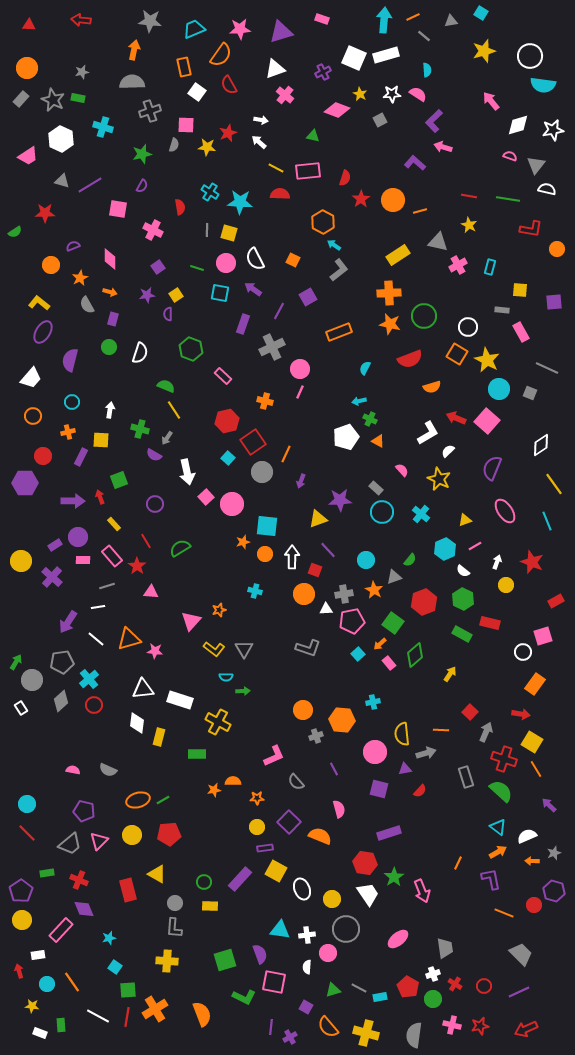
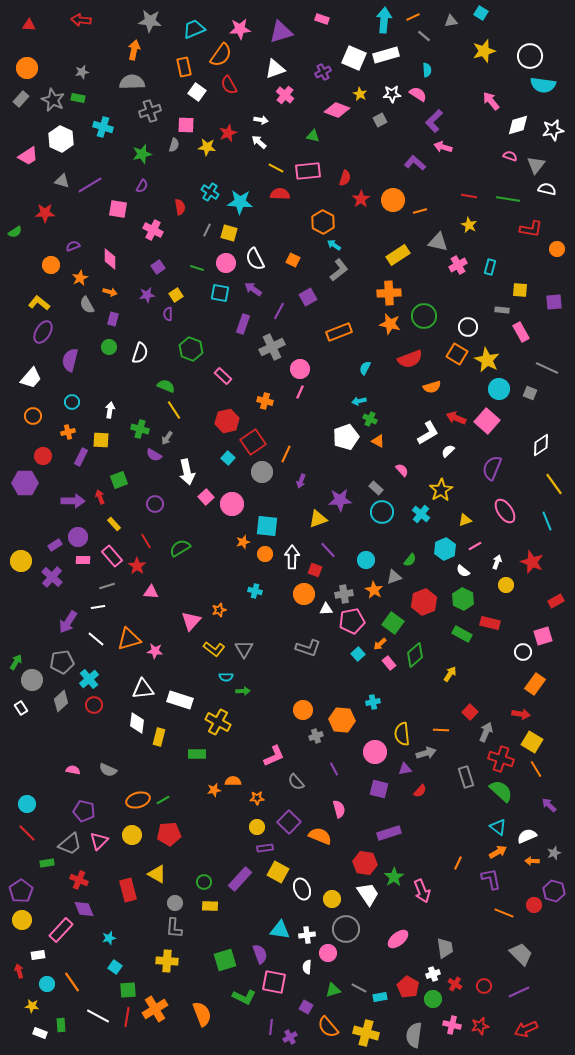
gray line at (207, 230): rotated 24 degrees clockwise
yellow star at (439, 479): moved 2 px right, 11 px down; rotated 15 degrees clockwise
red cross at (504, 759): moved 3 px left
yellow square at (276, 871): moved 2 px right, 1 px down
green rectangle at (47, 873): moved 10 px up
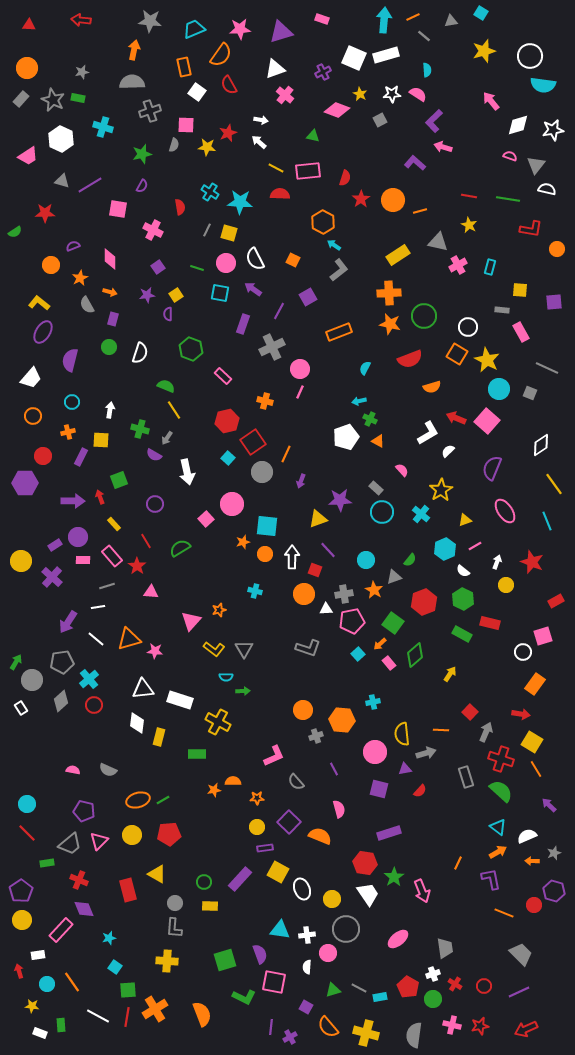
pink square at (206, 497): moved 22 px down
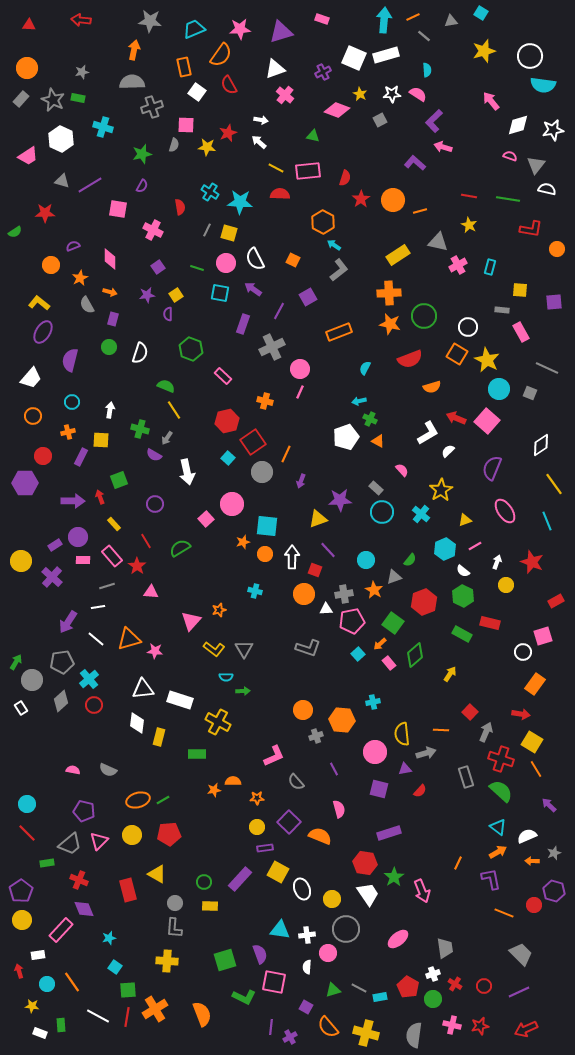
gray cross at (150, 111): moved 2 px right, 4 px up
green hexagon at (463, 599): moved 3 px up
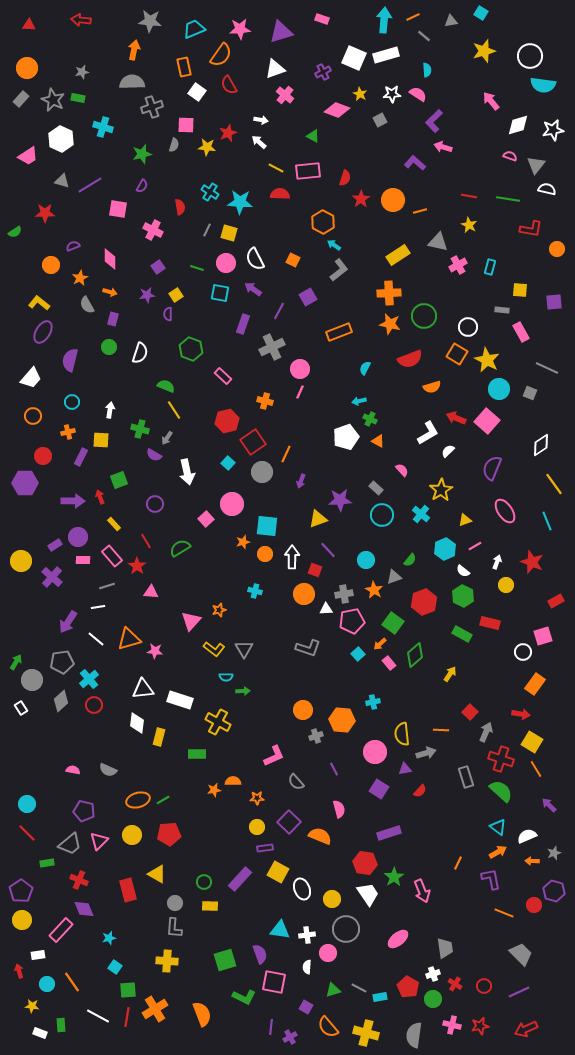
green triangle at (313, 136): rotated 16 degrees clockwise
cyan square at (228, 458): moved 5 px down
cyan circle at (382, 512): moved 3 px down
purple square at (379, 789): rotated 18 degrees clockwise
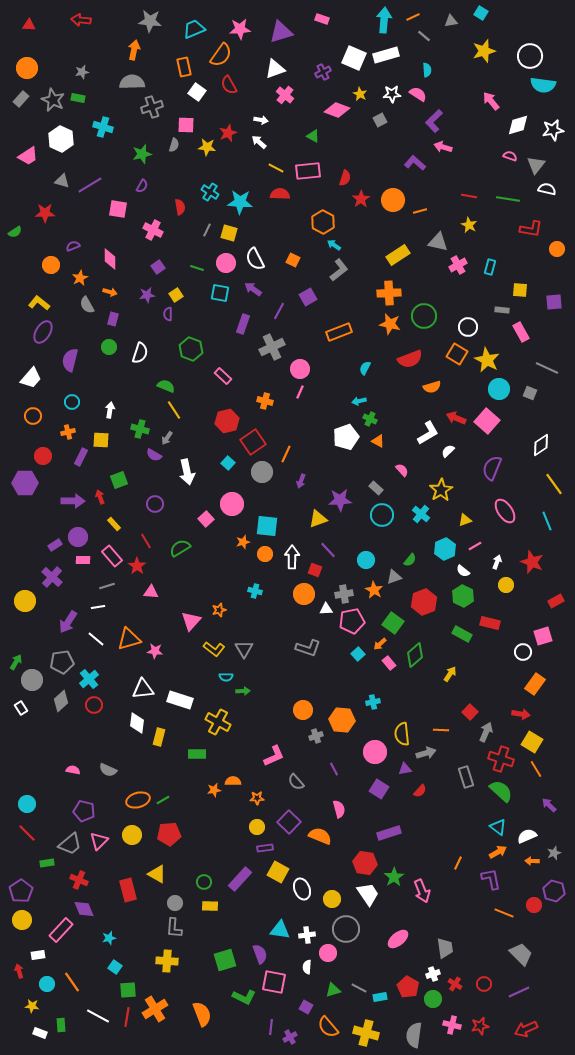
yellow circle at (21, 561): moved 4 px right, 40 px down
red circle at (484, 986): moved 2 px up
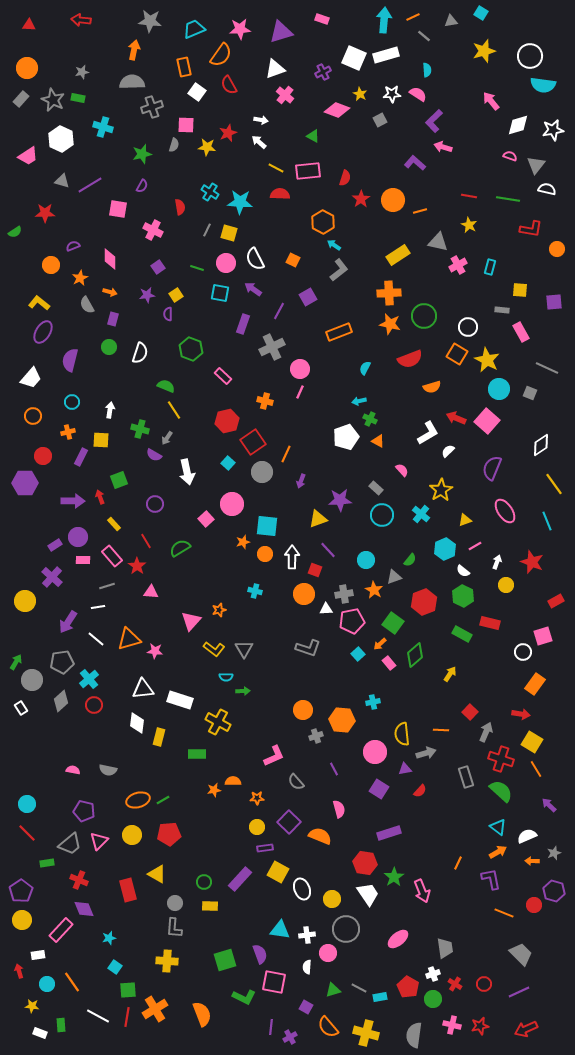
gray semicircle at (108, 770): rotated 12 degrees counterclockwise
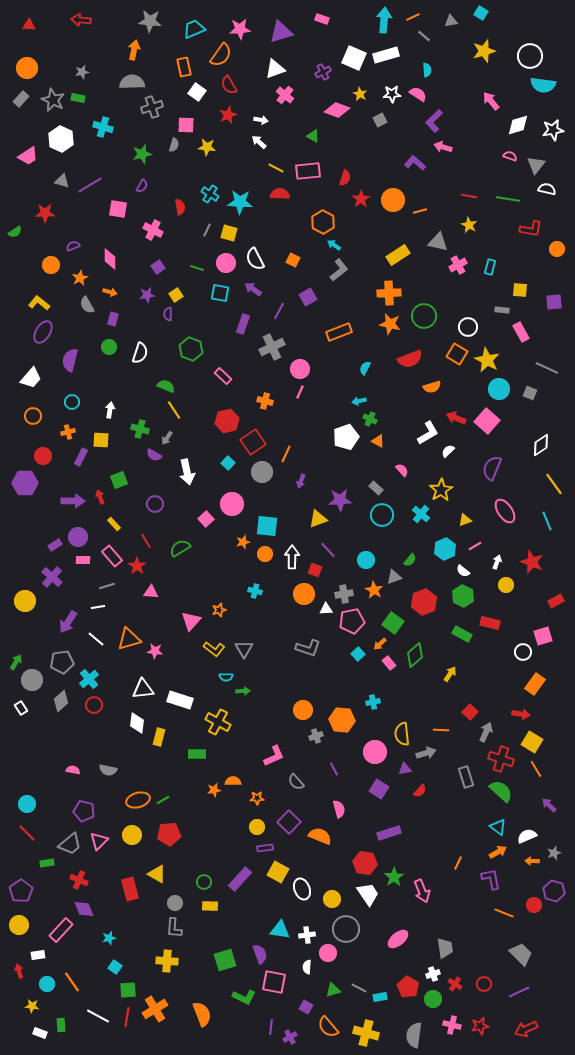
red star at (228, 133): moved 18 px up
cyan cross at (210, 192): moved 2 px down
red rectangle at (128, 890): moved 2 px right, 1 px up
yellow circle at (22, 920): moved 3 px left, 5 px down
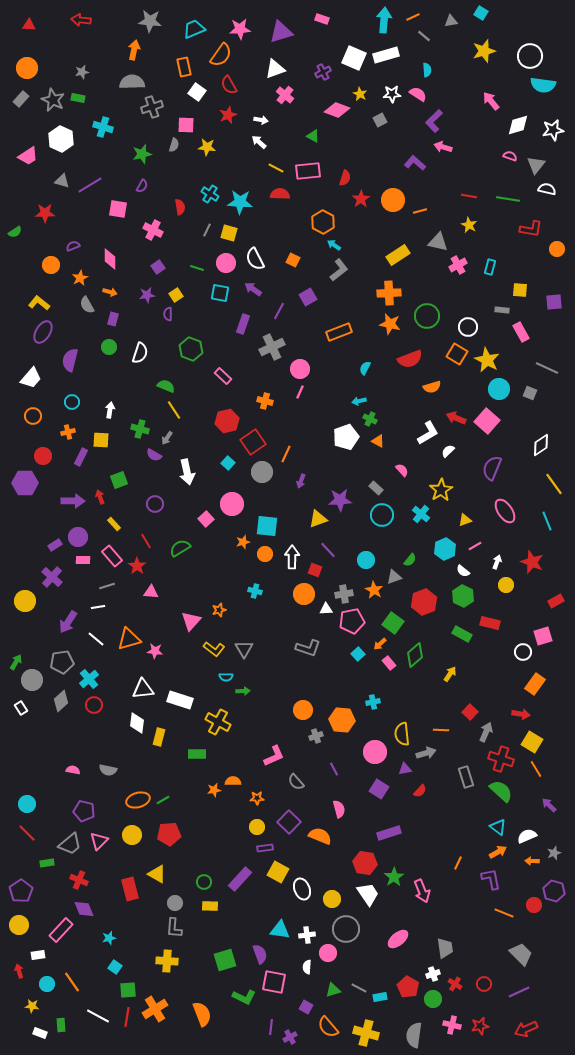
green circle at (424, 316): moved 3 px right
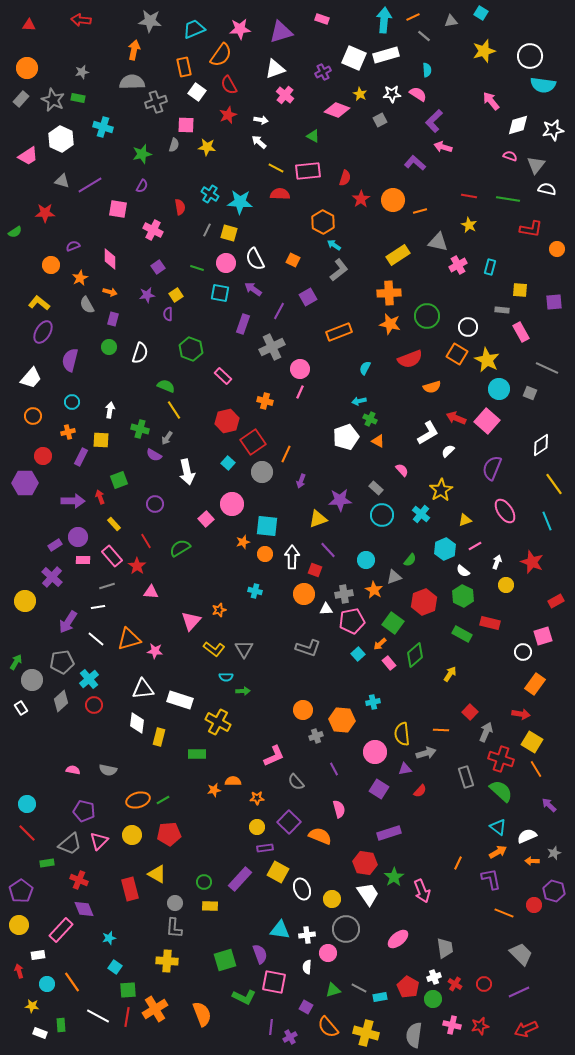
gray cross at (152, 107): moved 4 px right, 5 px up
white cross at (433, 974): moved 1 px right, 3 px down
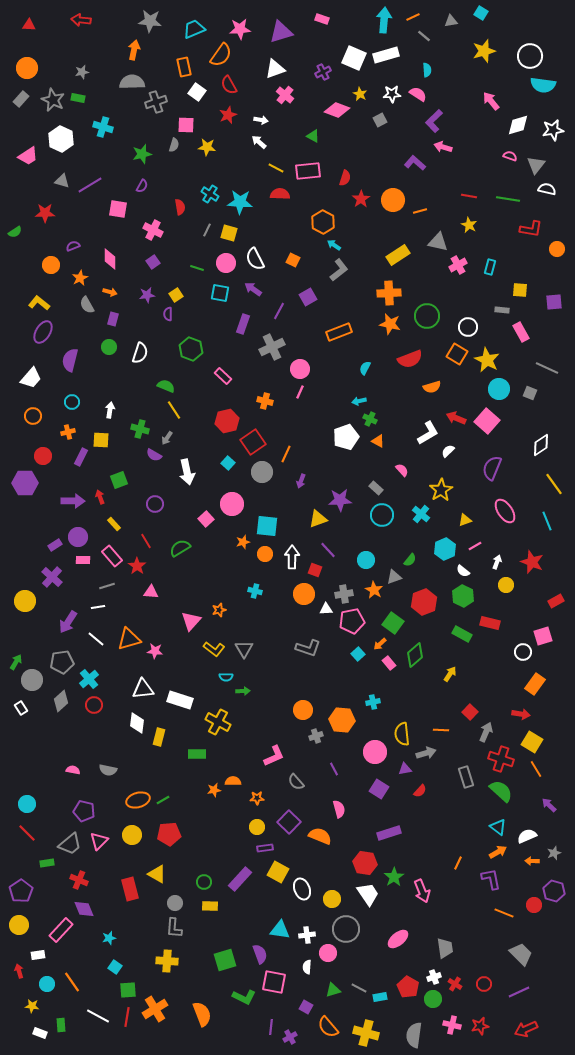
purple square at (158, 267): moved 5 px left, 5 px up
